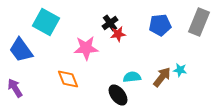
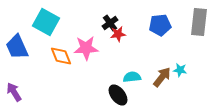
gray rectangle: rotated 16 degrees counterclockwise
blue trapezoid: moved 4 px left, 3 px up; rotated 12 degrees clockwise
orange diamond: moved 7 px left, 23 px up
purple arrow: moved 1 px left, 4 px down
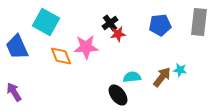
pink star: moved 1 px up
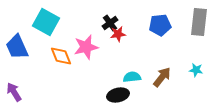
pink star: rotated 10 degrees counterclockwise
cyan star: moved 16 px right
black ellipse: rotated 65 degrees counterclockwise
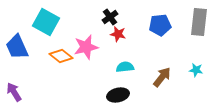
black cross: moved 6 px up
red star: rotated 21 degrees clockwise
orange diamond: rotated 30 degrees counterclockwise
cyan semicircle: moved 7 px left, 10 px up
